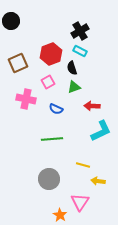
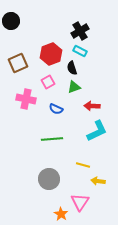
cyan L-shape: moved 4 px left
orange star: moved 1 px right, 1 px up
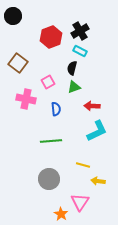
black circle: moved 2 px right, 5 px up
red hexagon: moved 17 px up
brown square: rotated 30 degrees counterclockwise
black semicircle: rotated 32 degrees clockwise
blue semicircle: rotated 120 degrees counterclockwise
green line: moved 1 px left, 2 px down
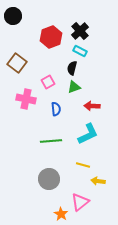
black cross: rotated 12 degrees counterclockwise
brown square: moved 1 px left
cyan L-shape: moved 9 px left, 3 px down
pink triangle: rotated 18 degrees clockwise
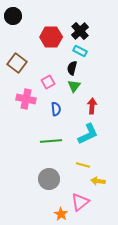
red hexagon: rotated 20 degrees clockwise
green triangle: moved 1 px up; rotated 32 degrees counterclockwise
red arrow: rotated 91 degrees clockwise
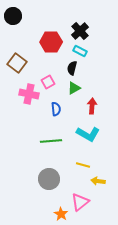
red hexagon: moved 5 px down
green triangle: moved 2 px down; rotated 24 degrees clockwise
pink cross: moved 3 px right, 5 px up
cyan L-shape: rotated 55 degrees clockwise
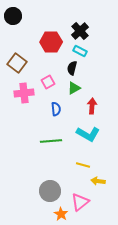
pink cross: moved 5 px left, 1 px up; rotated 18 degrees counterclockwise
gray circle: moved 1 px right, 12 px down
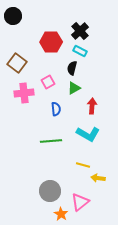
yellow arrow: moved 3 px up
